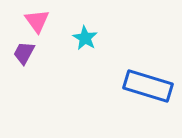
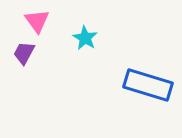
blue rectangle: moved 1 px up
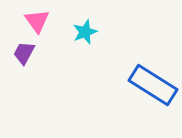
cyan star: moved 6 px up; rotated 20 degrees clockwise
blue rectangle: moved 5 px right; rotated 15 degrees clockwise
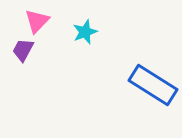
pink triangle: rotated 20 degrees clockwise
purple trapezoid: moved 1 px left, 3 px up
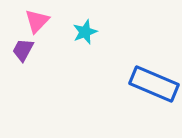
blue rectangle: moved 1 px right, 1 px up; rotated 9 degrees counterclockwise
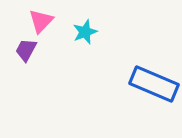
pink triangle: moved 4 px right
purple trapezoid: moved 3 px right
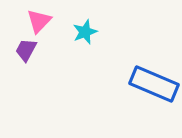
pink triangle: moved 2 px left
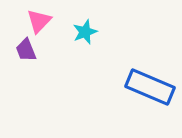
purple trapezoid: rotated 50 degrees counterclockwise
blue rectangle: moved 4 px left, 3 px down
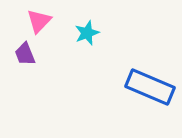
cyan star: moved 2 px right, 1 px down
purple trapezoid: moved 1 px left, 4 px down
